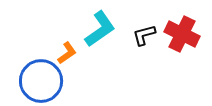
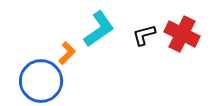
cyan L-shape: moved 1 px left
orange L-shape: rotated 10 degrees counterclockwise
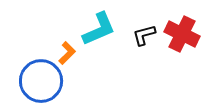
cyan L-shape: rotated 12 degrees clockwise
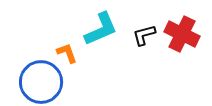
cyan L-shape: moved 2 px right
orange L-shape: rotated 65 degrees counterclockwise
blue circle: moved 1 px down
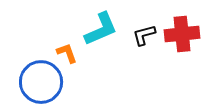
red cross: rotated 32 degrees counterclockwise
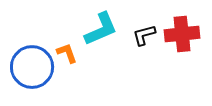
blue circle: moved 9 px left, 15 px up
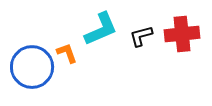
black L-shape: moved 3 px left, 1 px down
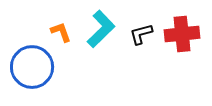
cyan L-shape: rotated 21 degrees counterclockwise
black L-shape: moved 2 px up
orange L-shape: moved 6 px left, 21 px up
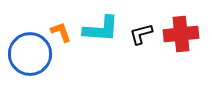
cyan L-shape: rotated 48 degrees clockwise
red cross: moved 1 px left
blue circle: moved 2 px left, 13 px up
